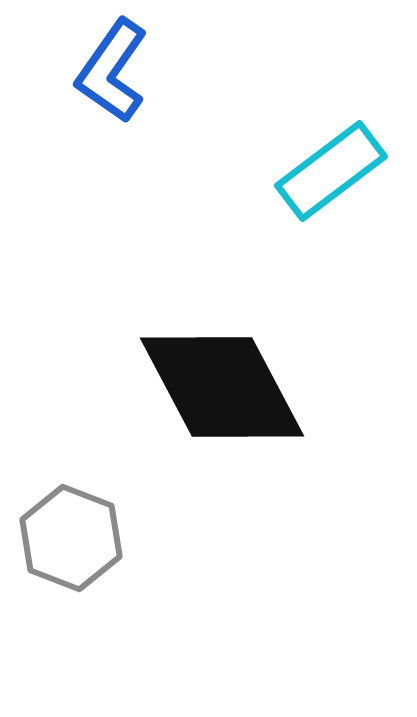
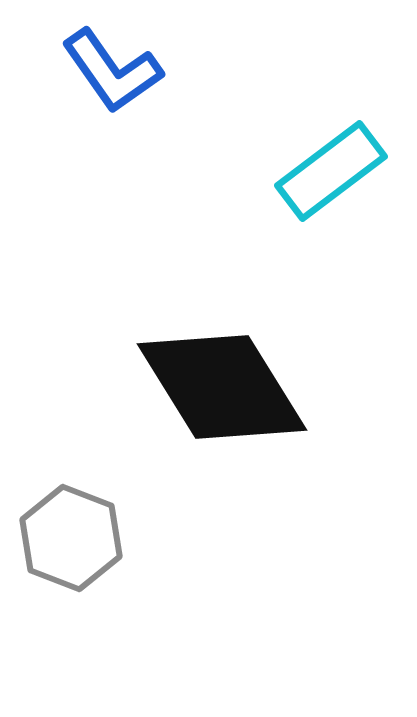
blue L-shape: rotated 70 degrees counterclockwise
black diamond: rotated 4 degrees counterclockwise
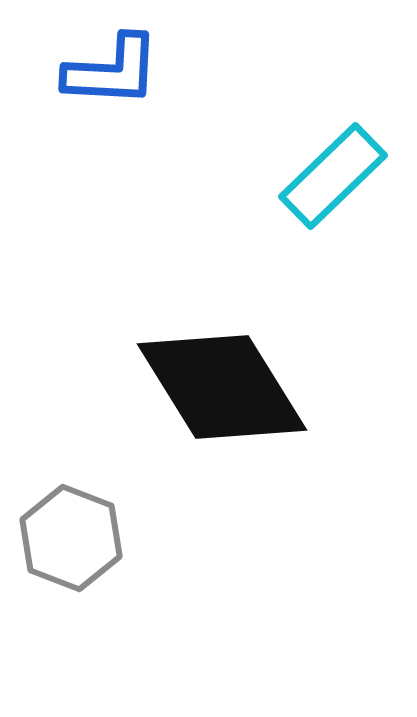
blue L-shape: rotated 52 degrees counterclockwise
cyan rectangle: moved 2 px right, 5 px down; rotated 7 degrees counterclockwise
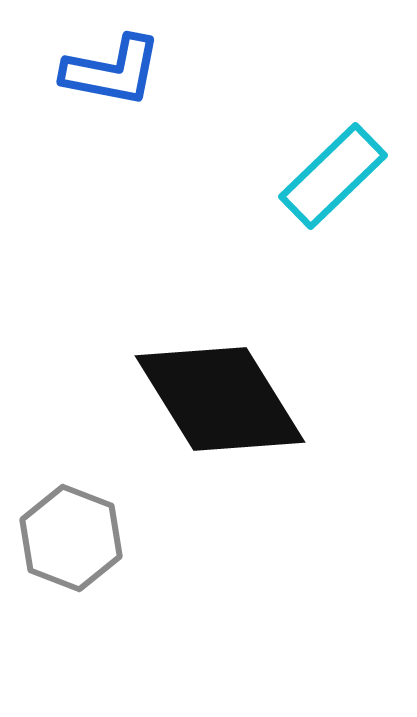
blue L-shape: rotated 8 degrees clockwise
black diamond: moved 2 px left, 12 px down
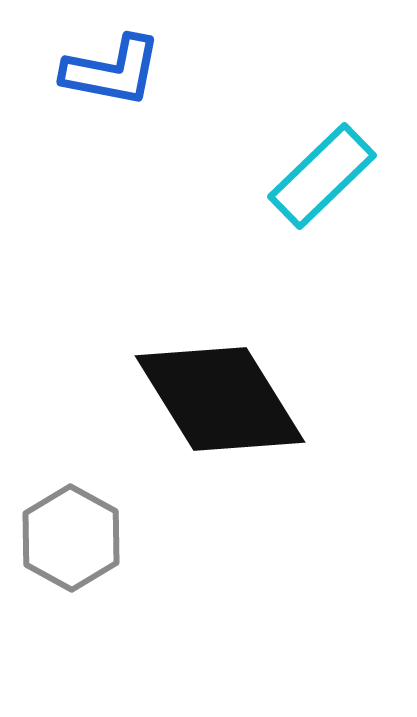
cyan rectangle: moved 11 px left
gray hexagon: rotated 8 degrees clockwise
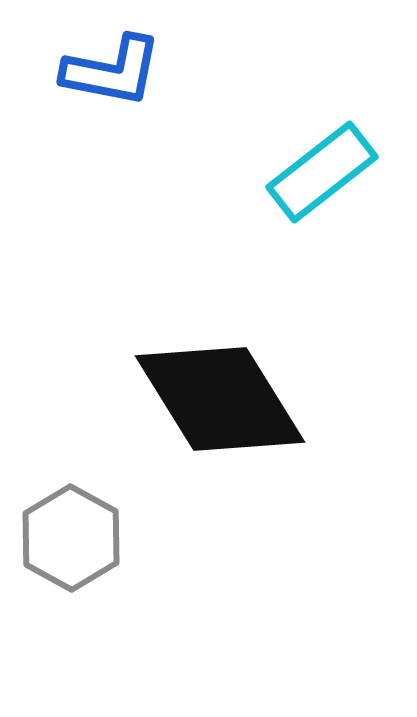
cyan rectangle: moved 4 px up; rotated 6 degrees clockwise
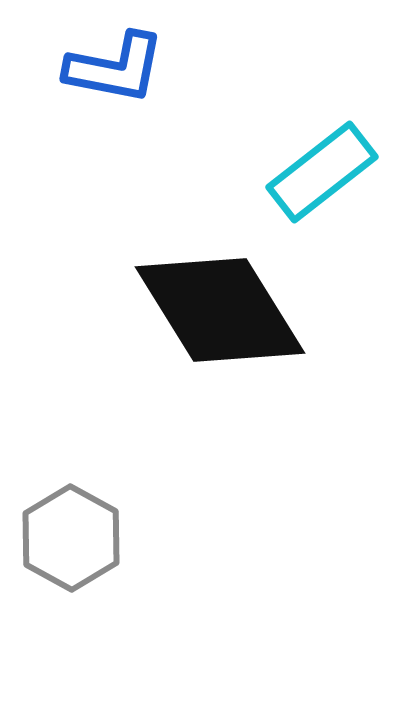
blue L-shape: moved 3 px right, 3 px up
black diamond: moved 89 px up
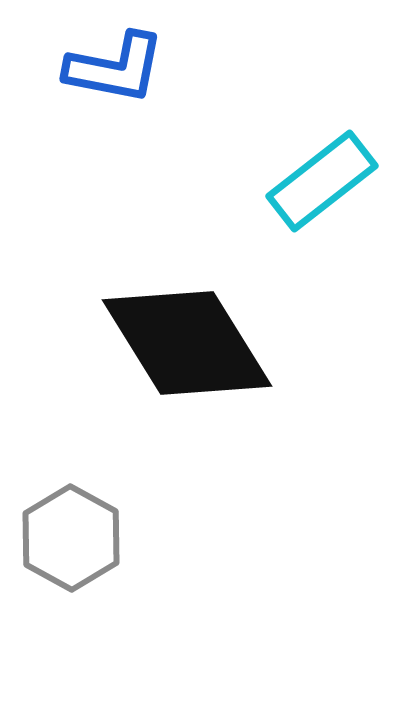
cyan rectangle: moved 9 px down
black diamond: moved 33 px left, 33 px down
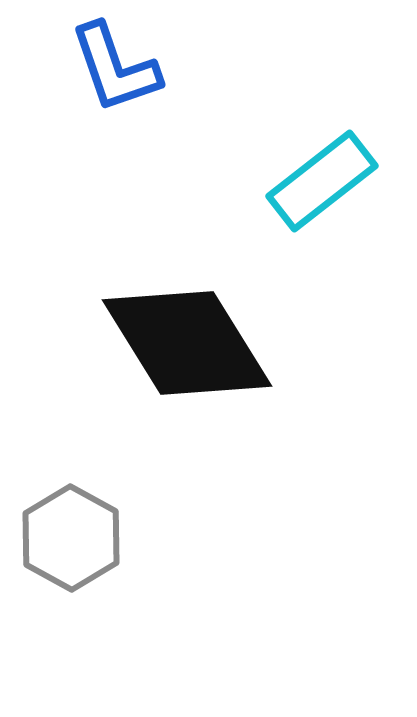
blue L-shape: rotated 60 degrees clockwise
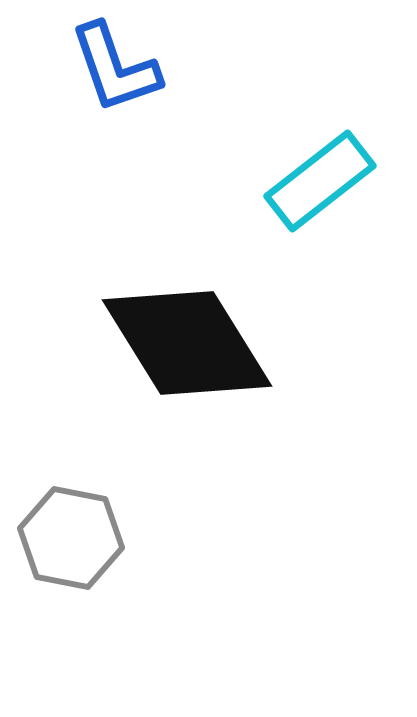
cyan rectangle: moved 2 px left
gray hexagon: rotated 18 degrees counterclockwise
